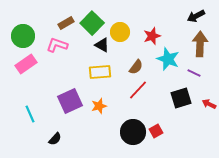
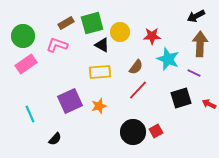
green square: rotated 30 degrees clockwise
red star: rotated 18 degrees clockwise
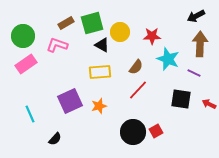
black square: moved 1 px down; rotated 25 degrees clockwise
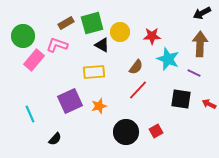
black arrow: moved 6 px right, 3 px up
pink rectangle: moved 8 px right, 4 px up; rotated 15 degrees counterclockwise
yellow rectangle: moved 6 px left
black circle: moved 7 px left
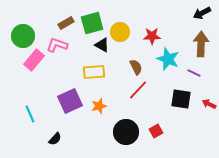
brown arrow: moved 1 px right
brown semicircle: rotated 63 degrees counterclockwise
